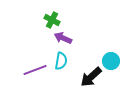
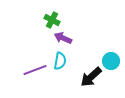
cyan semicircle: moved 1 px left
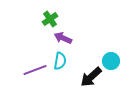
green cross: moved 2 px left, 1 px up; rotated 28 degrees clockwise
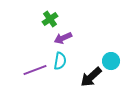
purple arrow: rotated 48 degrees counterclockwise
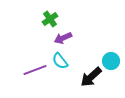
cyan semicircle: rotated 132 degrees clockwise
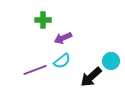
green cross: moved 7 px left, 1 px down; rotated 35 degrees clockwise
cyan semicircle: moved 2 px right; rotated 90 degrees counterclockwise
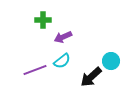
purple arrow: moved 1 px up
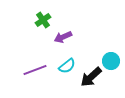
green cross: rotated 35 degrees counterclockwise
cyan semicircle: moved 5 px right, 5 px down
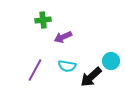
green cross: rotated 28 degrees clockwise
cyan semicircle: rotated 48 degrees clockwise
purple line: rotated 40 degrees counterclockwise
